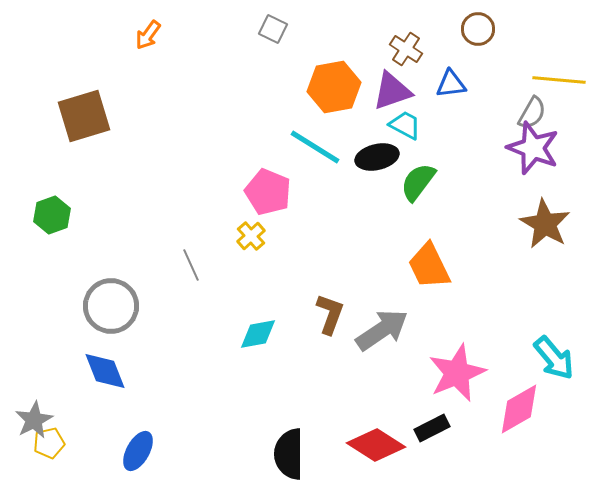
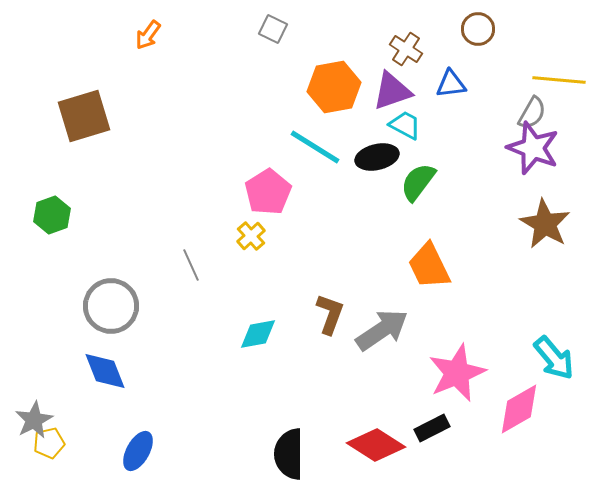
pink pentagon: rotated 18 degrees clockwise
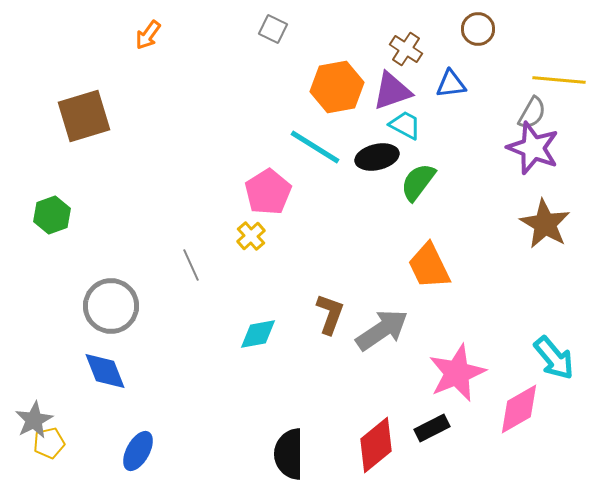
orange hexagon: moved 3 px right
red diamond: rotated 72 degrees counterclockwise
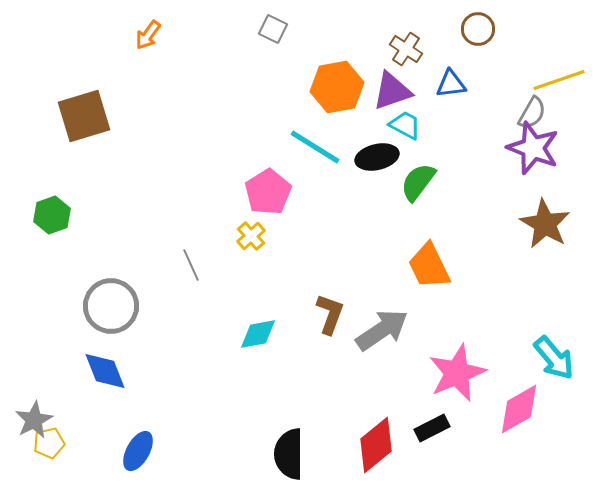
yellow line: rotated 24 degrees counterclockwise
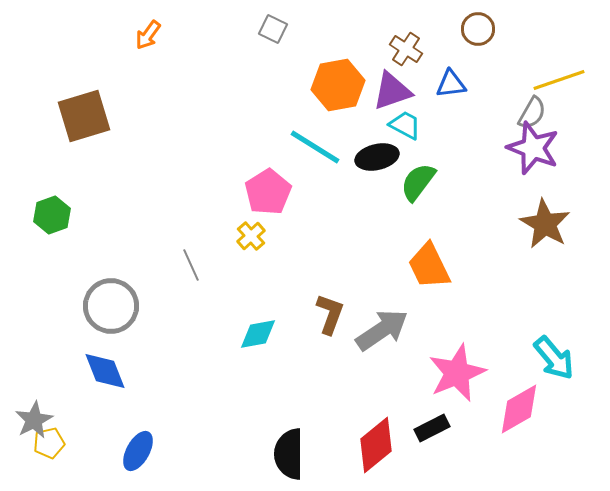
orange hexagon: moved 1 px right, 2 px up
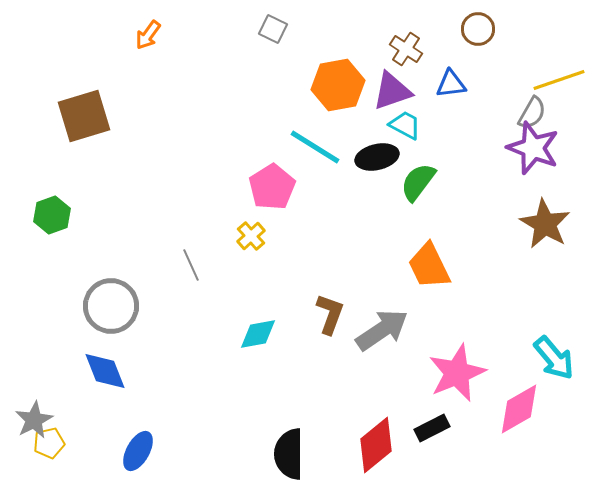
pink pentagon: moved 4 px right, 5 px up
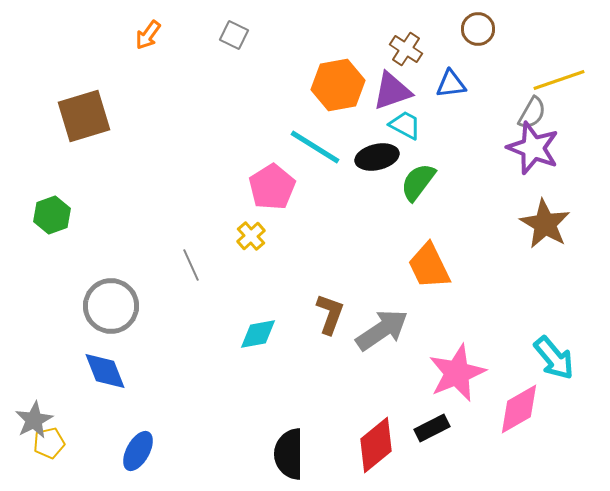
gray square: moved 39 px left, 6 px down
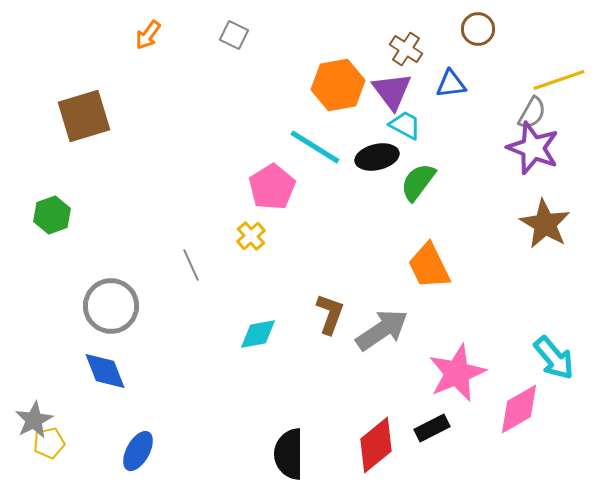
purple triangle: rotated 48 degrees counterclockwise
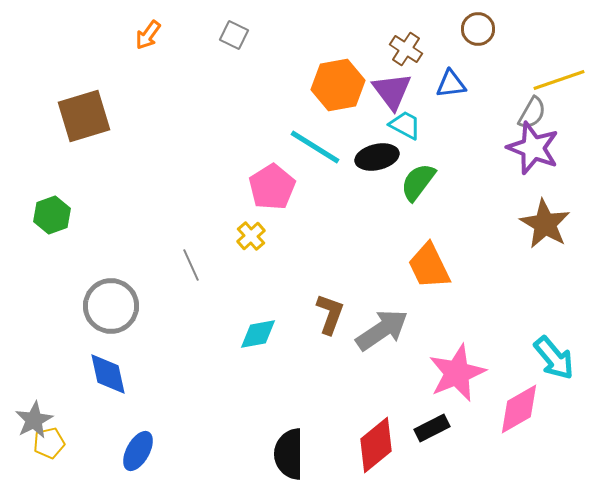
blue diamond: moved 3 px right, 3 px down; rotated 9 degrees clockwise
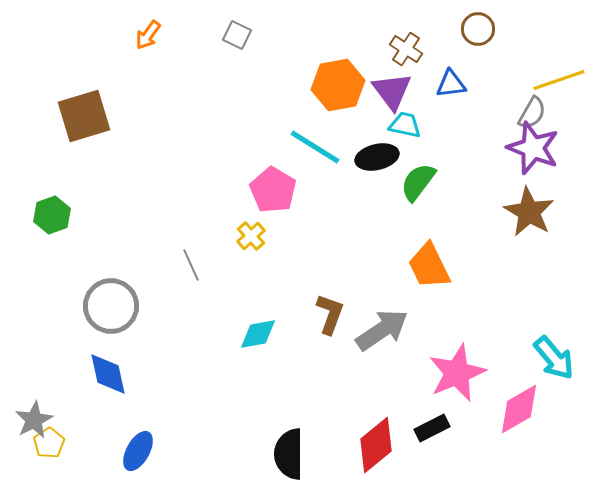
gray square: moved 3 px right
cyan trapezoid: rotated 16 degrees counterclockwise
pink pentagon: moved 1 px right, 3 px down; rotated 9 degrees counterclockwise
brown star: moved 16 px left, 12 px up
yellow pentagon: rotated 20 degrees counterclockwise
